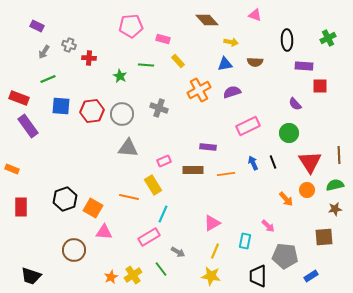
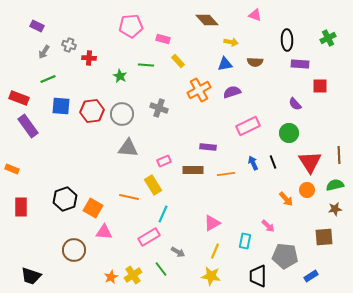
purple rectangle at (304, 66): moved 4 px left, 2 px up
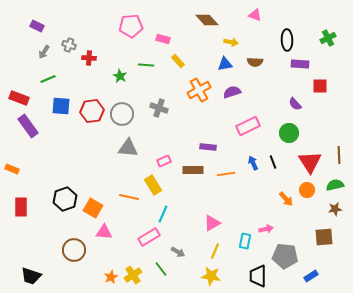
pink arrow at (268, 226): moved 2 px left, 3 px down; rotated 56 degrees counterclockwise
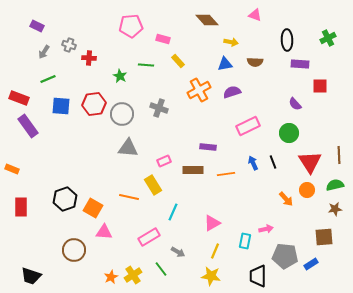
red hexagon at (92, 111): moved 2 px right, 7 px up
cyan line at (163, 214): moved 10 px right, 2 px up
blue rectangle at (311, 276): moved 12 px up
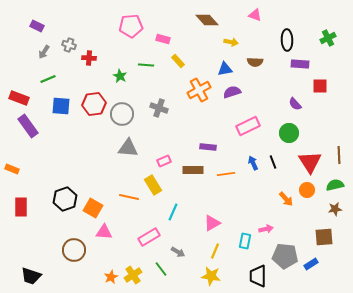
blue triangle at (225, 64): moved 5 px down
